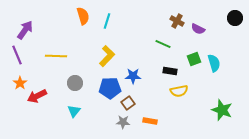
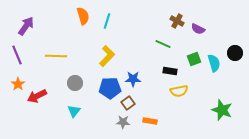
black circle: moved 35 px down
purple arrow: moved 1 px right, 4 px up
blue star: moved 3 px down
orange star: moved 2 px left, 1 px down
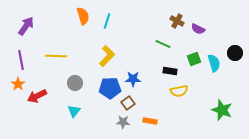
purple line: moved 4 px right, 5 px down; rotated 12 degrees clockwise
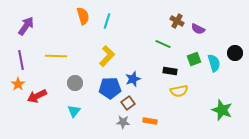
blue star: rotated 21 degrees counterclockwise
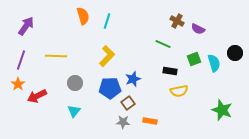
purple line: rotated 30 degrees clockwise
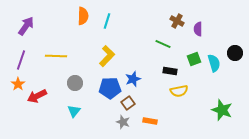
orange semicircle: rotated 18 degrees clockwise
purple semicircle: rotated 64 degrees clockwise
gray star: rotated 16 degrees clockwise
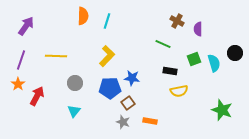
blue star: moved 1 px left, 1 px up; rotated 28 degrees clockwise
red arrow: rotated 144 degrees clockwise
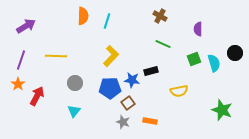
brown cross: moved 17 px left, 5 px up
purple arrow: rotated 24 degrees clockwise
yellow L-shape: moved 4 px right
black rectangle: moved 19 px left; rotated 24 degrees counterclockwise
blue star: moved 2 px down
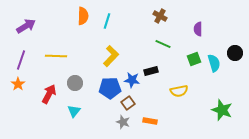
red arrow: moved 12 px right, 2 px up
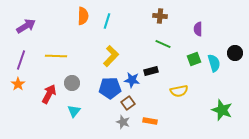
brown cross: rotated 24 degrees counterclockwise
gray circle: moved 3 px left
